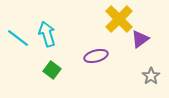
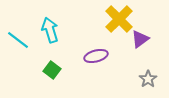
cyan arrow: moved 3 px right, 4 px up
cyan line: moved 2 px down
gray star: moved 3 px left, 3 px down
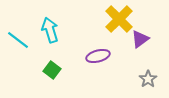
purple ellipse: moved 2 px right
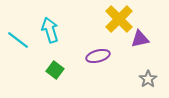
purple triangle: rotated 24 degrees clockwise
green square: moved 3 px right
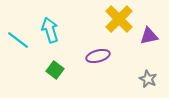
purple triangle: moved 9 px right, 3 px up
gray star: rotated 12 degrees counterclockwise
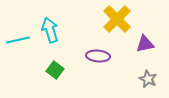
yellow cross: moved 2 px left
purple triangle: moved 4 px left, 8 px down
cyan line: rotated 50 degrees counterclockwise
purple ellipse: rotated 20 degrees clockwise
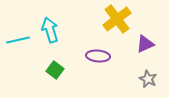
yellow cross: rotated 8 degrees clockwise
purple triangle: rotated 12 degrees counterclockwise
